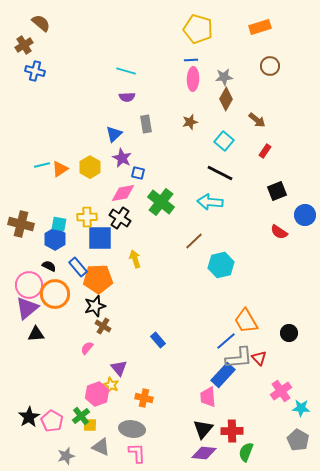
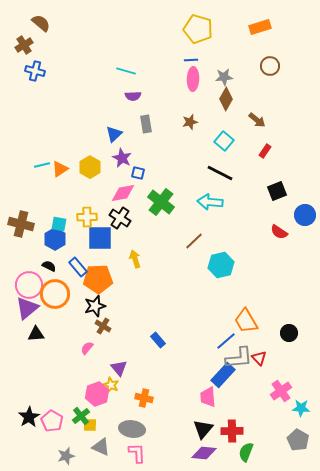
purple semicircle at (127, 97): moved 6 px right, 1 px up
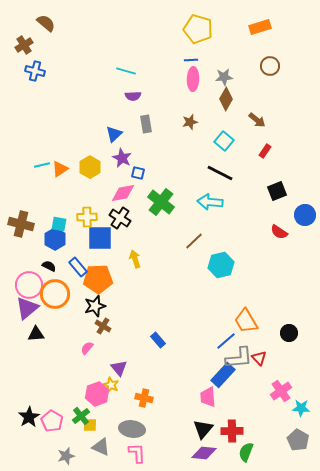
brown semicircle at (41, 23): moved 5 px right
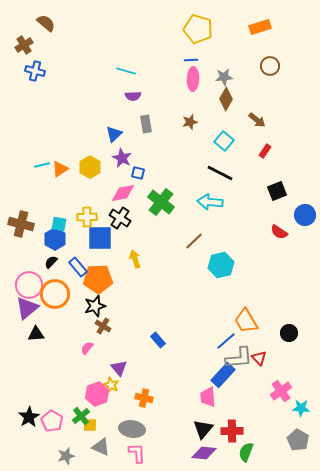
black semicircle at (49, 266): moved 2 px right, 4 px up; rotated 72 degrees counterclockwise
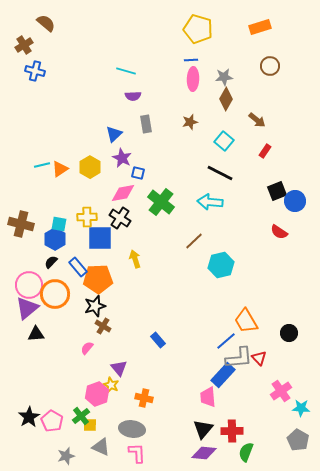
blue circle at (305, 215): moved 10 px left, 14 px up
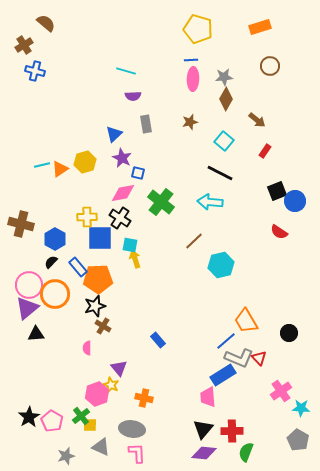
yellow hexagon at (90, 167): moved 5 px left, 5 px up; rotated 15 degrees clockwise
cyan square at (59, 224): moved 71 px right, 21 px down
pink semicircle at (87, 348): rotated 40 degrees counterclockwise
gray L-shape at (239, 358): rotated 28 degrees clockwise
blue rectangle at (223, 375): rotated 15 degrees clockwise
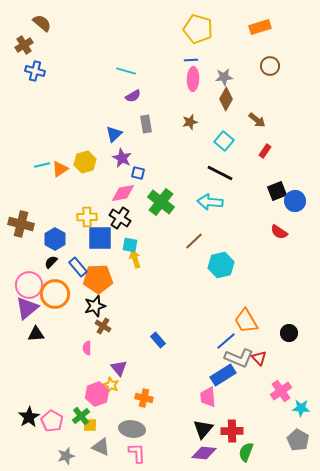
brown semicircle at (46, 23): moved 4 px left
purple semicircle at (133, 96): rotated 28 degrees counterclockwise
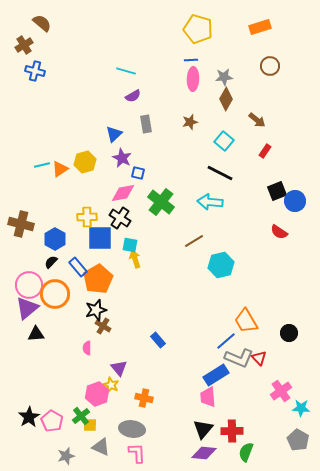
brown line at (194, 241): rotated 12 degrees clockwise
orange pentagon at (98, 279): rotated 28 degrees counterclockwise
black star at (95, 306): moved 1 px right, 4 px down
blue rectangle at (223, 375): moved 7 px left
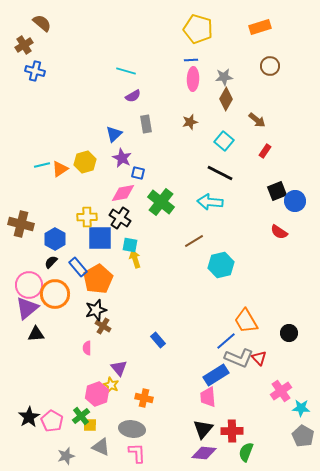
gray pentagon at (298, 440): moved 5 px right, 4 px up
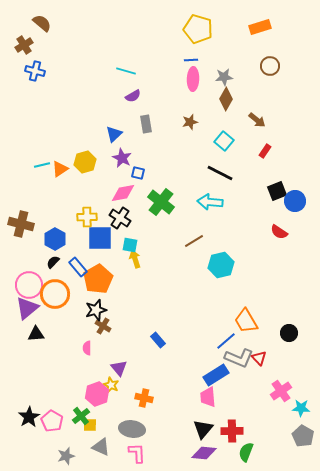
black semicircle at (51, 262): moved 2 px right
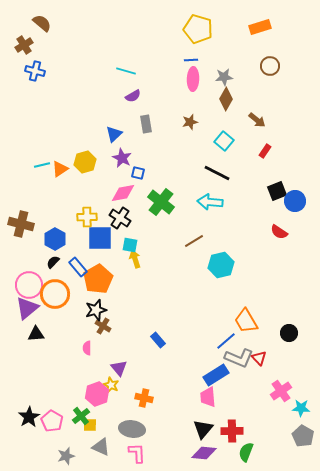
black line at (220, 173): moved 3 px left
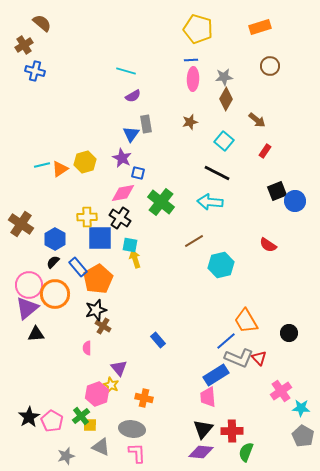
blue triangle at (114, 134): moved 17 px right; rotated 12 degrees counterclockwise
brown cross at (21, 224): rotated 20 degrees clockwise
red semicircle at (279, 232): moved 11 px left, 13 px down
purple diamond at (204, 453): moved 3 px left, 1 px up
